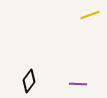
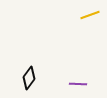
black diamond: moved 3 px up
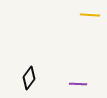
yellow line: rotated 24 degrees clockwise
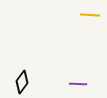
black diamond: moved 7 px left, 4 px down
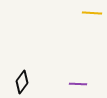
yellow line: moved 2 px right, 2 px up
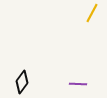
yellow line: rotated 66 degrees counterclockwise
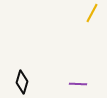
black diamond: rotated 20 degrees counterclockwise
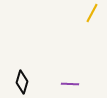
purple line: moved 8 px left
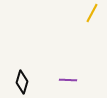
purple line: moved 2 px left, 4 px up
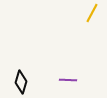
black diamond: moved 1 px left
